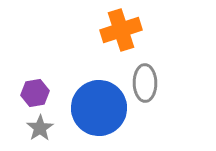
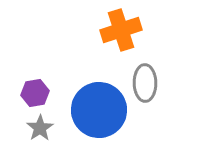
blue circle: moved 2 px down
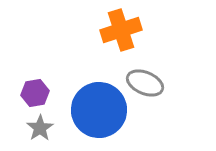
gray ellipse: rotated 66 degrees counterclockwise
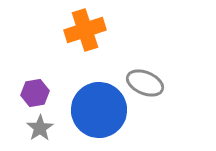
orange cross: moved 36 px left
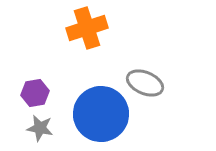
orange cross: moved 2 px right, 2 px up
blue circle: moved 2 px right, 4 px down
gray star: rotated 28 degrees counterclockwise
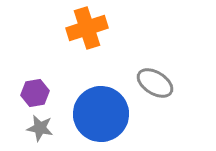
gray ellipse: moved 10 px right; rotated 9 degrees clockwise
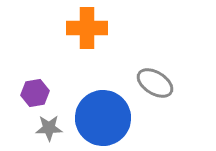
orange cross: rotated 18 degrees clockwise
blue circle: moved 2 px right, 4 px down
gray star: moved 9 px right; rotated 12 degrees counterclockwise
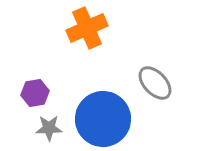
orange cross: rotated 24 degrees counterclockwise
gray ellipse: rotated 15 degrees clockwise
blue circle: moved 1 px down
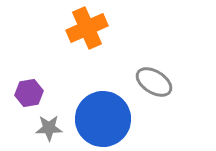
gray ellipse: moved 1 px left, 1 px up; rotated 15 degrees counterclockwise
purple hexagon: moved 6 px left
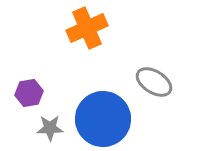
gray star: moved 1 px right
